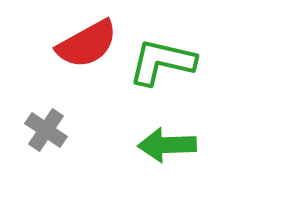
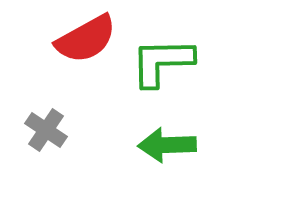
red semicircle: moved 1 px left, 5 px up
green L-shape: rotated 14 degrees counterclockwise
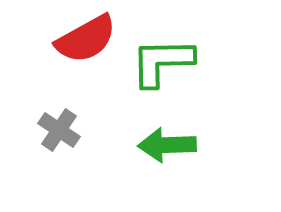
gray cross: moved 13 px right
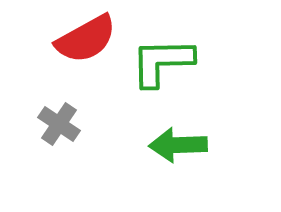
gray cross: moved 6 px up
green arrow: moved 11 px right
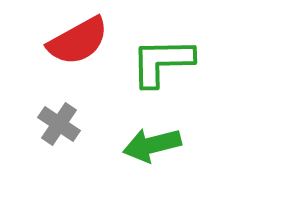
red semicircle: moved 8 px left, 2 px down
green arrow: moved 26 px left; rotated 12 degrees counterclockwise
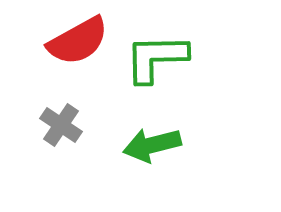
green L-shape: moved 6 px left, 4 px up
gray cross: moved 2 px right, 1 px down
